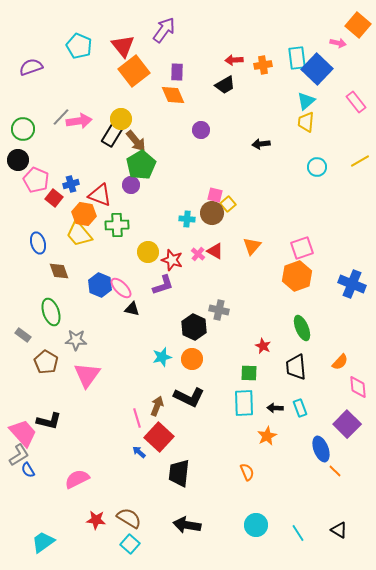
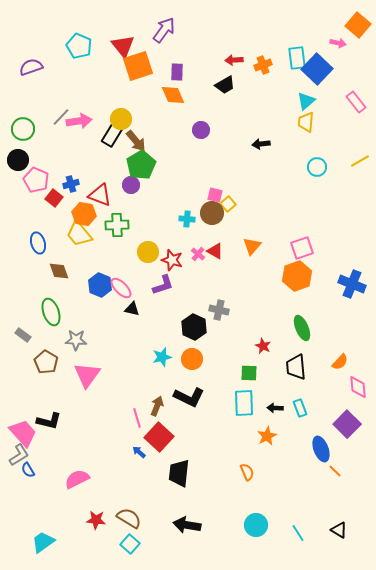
orange cross at (263, 65): rotated 12 degrees counterclockwise
orange square at (134, 71): moved 4 px right, 5 px up; rotated 20 degrees clockwise
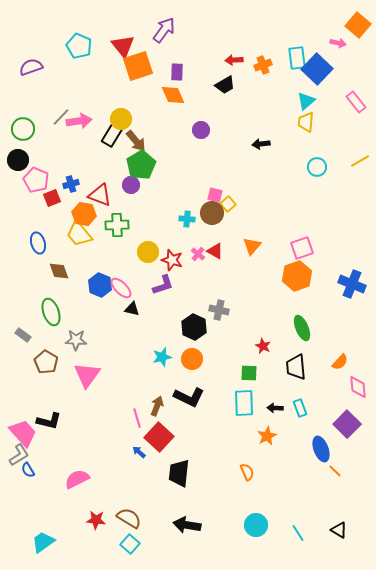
red square at (54, 198): moved 2 px left; rotated 30 degrees clockwise
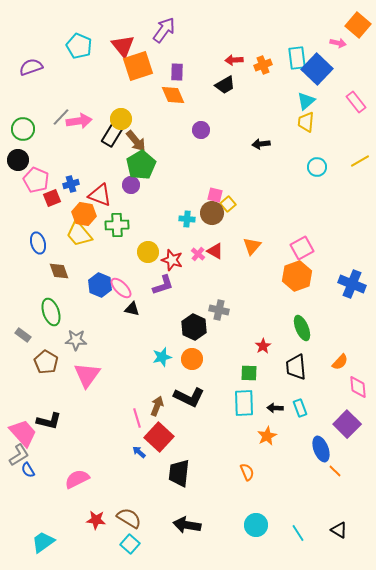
pink square at (302, 248): rotated 10 degrees counterclockwise
red star at (263, 346): rotated 14 degrees clockwise
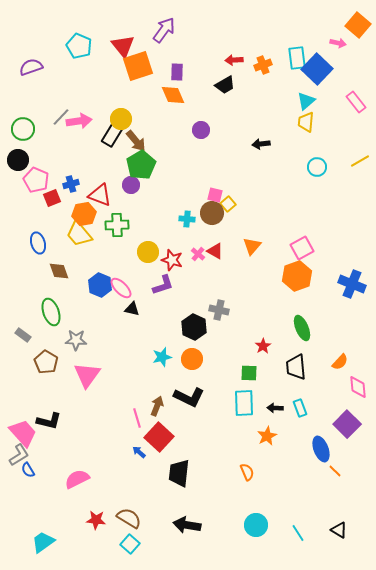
orange hexagon at (84, 214): rotated 20 degrees counterclockwise
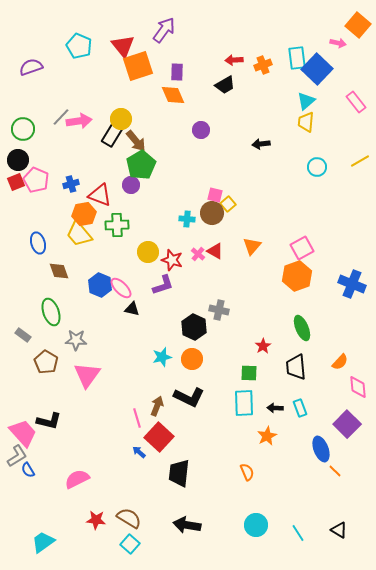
red square at (52, 198): moved 36 px left, 16 px up
gray L-shape at (19, 455): moved 2 px left, 1 px down
